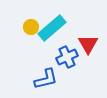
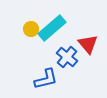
yellow circle: moved 2 px down
red triangle: rotated 10 degrees counterclockwise
blue cross: rotated 25 degrees counterclockwise
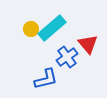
blue cross: rotated 15 degrees clockwise
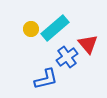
cyan rectangle: moved 3 px right
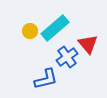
yellow circle: moved 1 px left, 2 px down
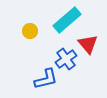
cyan rectangle: moved 12 px right, 8 px up
blue cross: moved 1 px left, 2 px down
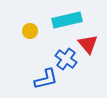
cyan rectangle: rotated 28 degrees clockwise
blue cross: rotated 20 degrees counterclockwise
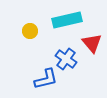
red triangle: moved 4 px right, 1 px up
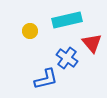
blue cross: moved 1 px right, 1 px up
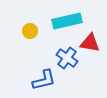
cyan rectangle: moved 1 px down
red triangle: moved 2 px left; rotated 40 degrees counterclockwise
blue L-shape: moved 2 px left, 1 px down
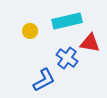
blue L-shape: rotated 15 degrees counterclockwise
